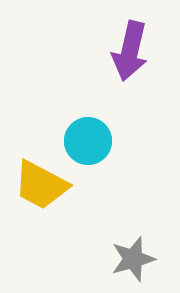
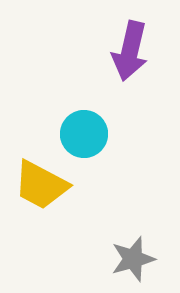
cyan circle: moved 4 px left, 7 px up
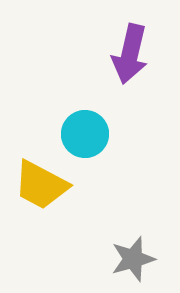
purple arrow: moved 3 px down
cyan circle: moved 1 px right
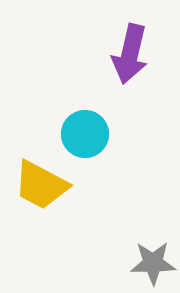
gray star: moved 20 px right, 4 px down; rotated 15 degrees clockwise
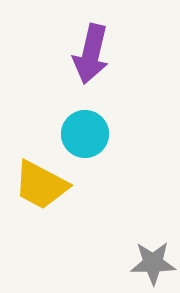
purple arrow: moved 39 px left
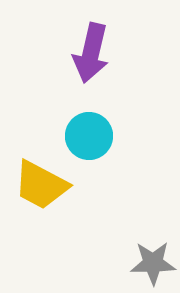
purple arrow: moved 1 px up
cyan circle: moved 4 px right, 2 px down
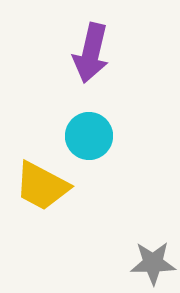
yellow trapezoid: moved 1 px right, 1 px down
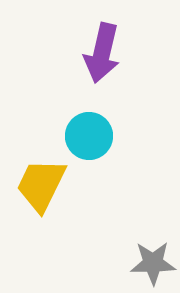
purple arrow: moved 11 px right
yellow trapezoid: moved 1 px left, 1 px up; rotated 88 degrees clockwise
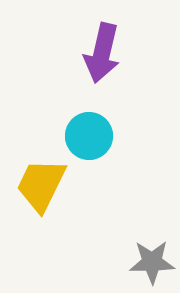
gray star: moved 1 px left, 1 px up
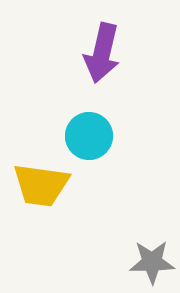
yellow trapezoid: rotated 108 degrees counterclockwise
